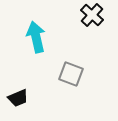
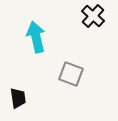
black cross: moved 1 px right, 1 px down
black trapezoid: rotated 75 degrees counterclockwise
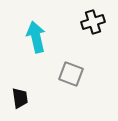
black cross: moved 6 px down; rotated 30 degrees clockwise
black trapezoid: moved 2 px right
